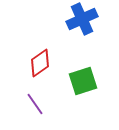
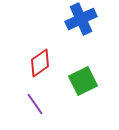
blue cross: moved 1 px left
green square: rotated 8 degrees counterclockwise
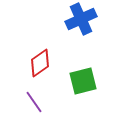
green square: rotated 12 degrees clockwise
purple line: moved 1 px left, 2 px up
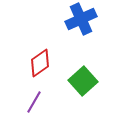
green square: rotated 28 degrees counterclockwise
purple line: rotated 65 degrees clockwise
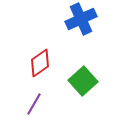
purple line: moved 2 px down
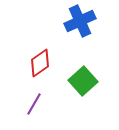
blue cross: moved 1 px left, 2 px down
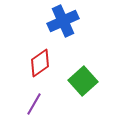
blue cross: moved 17 px left
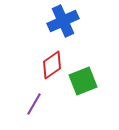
red diamond: moved 12 px right, 2 px down
green square: rotated 20 degrees clockwise
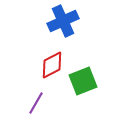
red diamond: rotated 8 degrees clockwise
purple line: moved 2 px right, 1 px up
